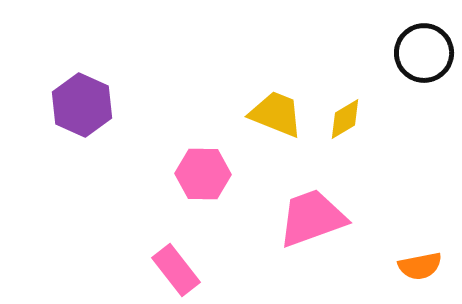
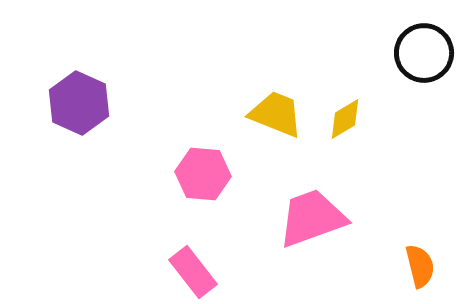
purple hexagon: moved 3 px left, 2 px up
pink hexagon: rotated 4 degrees clockwise
orange semicircle: rotated 93 degrees counterclockwise
pink rectangle: moved 17 px right, 2 px down
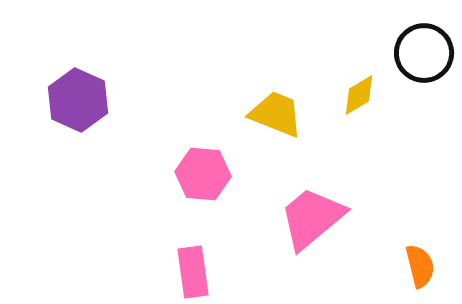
purple hexagon: moved 1 px left, 3 px up
yellow diamond: moved 14 px right, 24 px up
pink trapezoid: rotated 20 degrees counterclockwise
pink rectangle: rotated 30 degrees clockwise
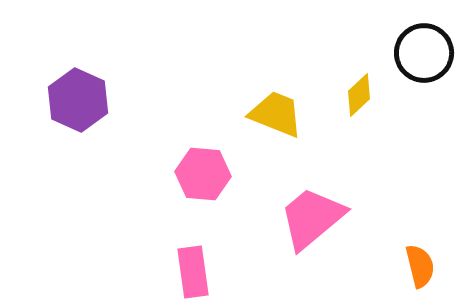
yellow diamond: rotated 12 degrees counterclockwise
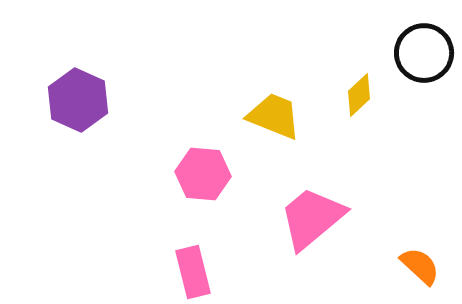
yellow trapezoid: moved 2 px left, 2 px down
orange semicircle: rotated 33 degrees counterclockwise
pink rectangle: rotated 6 degrees counterclockwise
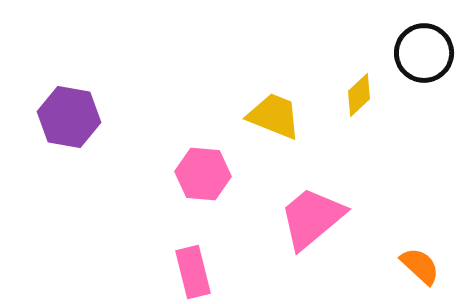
purple hexagon: moved 9 px left, 17 px down; rotated 14 degrees counterclockwise
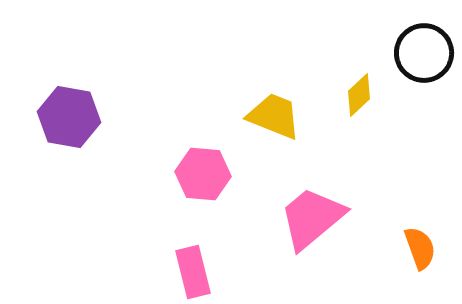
orange semicircle: moved 18 px up; rotated 27 degrees clockwise
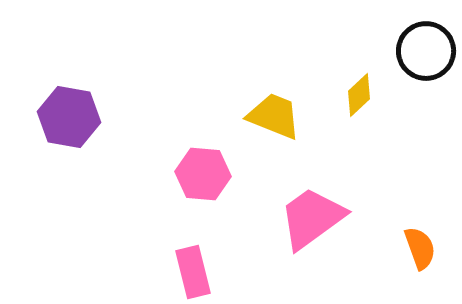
black circle: moved 2 px right, 2 px up
pink trapezoid: rotated 4 degrees clockwise
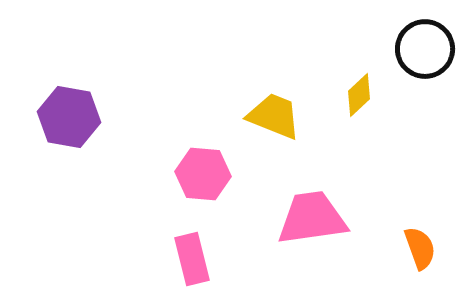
black circle: moved 1 px left, 2 px up
pink trapezoid: rotated 28 degrees clockwise
pink rectangle: moved 1 px left, 13 px up
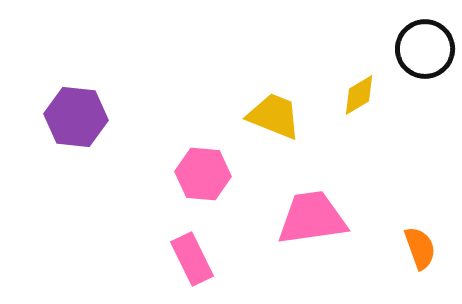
yellow diamond: rotated 12 degrees clockwise
purple hexagon: moved 7 px right; rotated 4 degrees counterclockwise
pink rectangle: rotated 12 degrees counterclockwise
